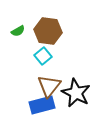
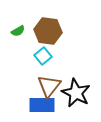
blue rectangle: rotated 15 degrees clockwise
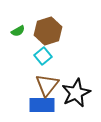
brown hexagon: rotated 24 degrees counterclockwise
brown triangle: moved 2 px left, 1 px up
black star: rotated 20 degrees clockwise
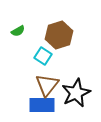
brown hexagon: moved 11 px right, 4 px down
cyan square: rotated 18 degrees counterclockwise
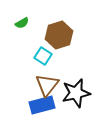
green semicircle: moved 4 px right, 8 px up
black star: rotated 12 degrees clockwise
blue rectangle: rotated 15 degrees counterclockwise
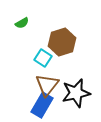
brown hexagon: moved 3 px right, 7 px down
cyan square: moved 2 px down
blue rectangle: rotated 45 degrees counterclockwise
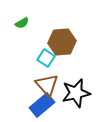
brown hexagon: rotated 12 degrees clockwise
cyan square: moved 3 px right
brown triangle: rotated 20 degrees counterclockwise
blue rectangle: rotated 20 degrees clockwise
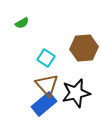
brown hexagon: moved 22 px right, 6 px down
blue rectangle: moved 2 px right, 1 px up
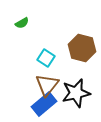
brown hexagon: moved 2 px left; rotated 20 degrees clockwise
brown triangle: rotated 20 degrees clockwise
